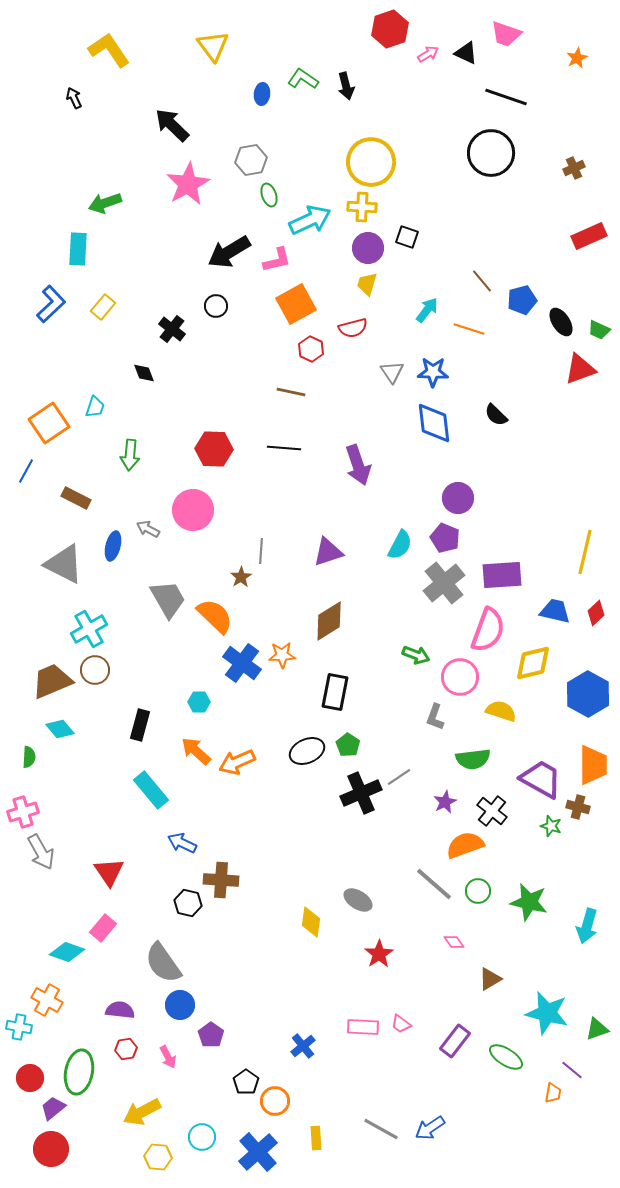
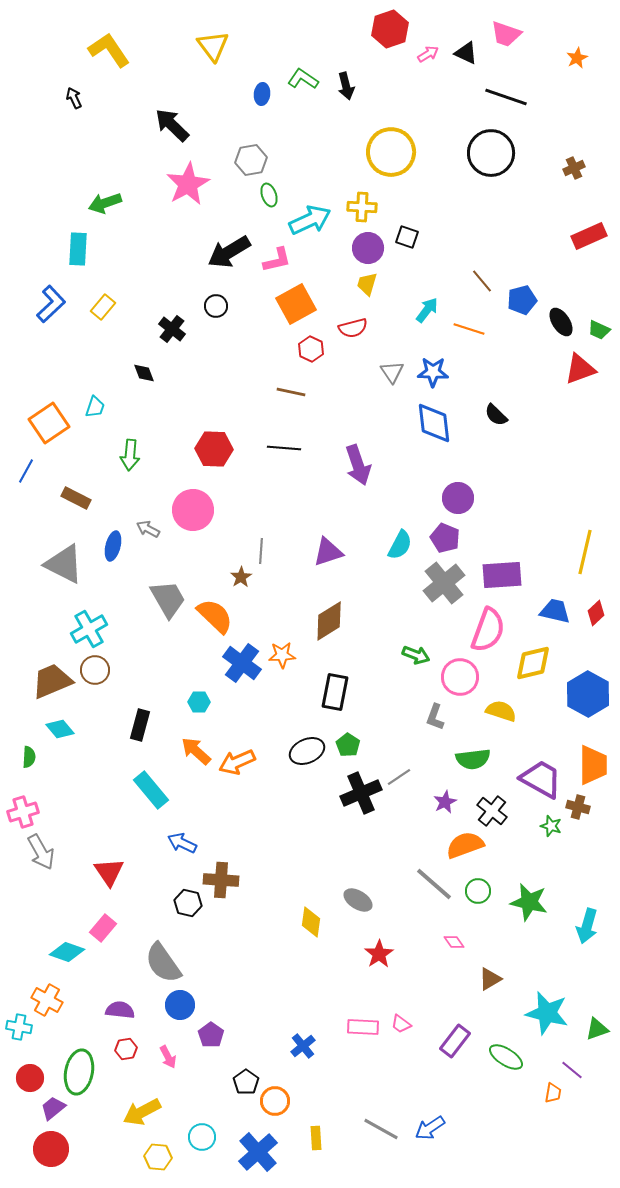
yellow circle at (371, 162): moved 20 px right, 10 px up
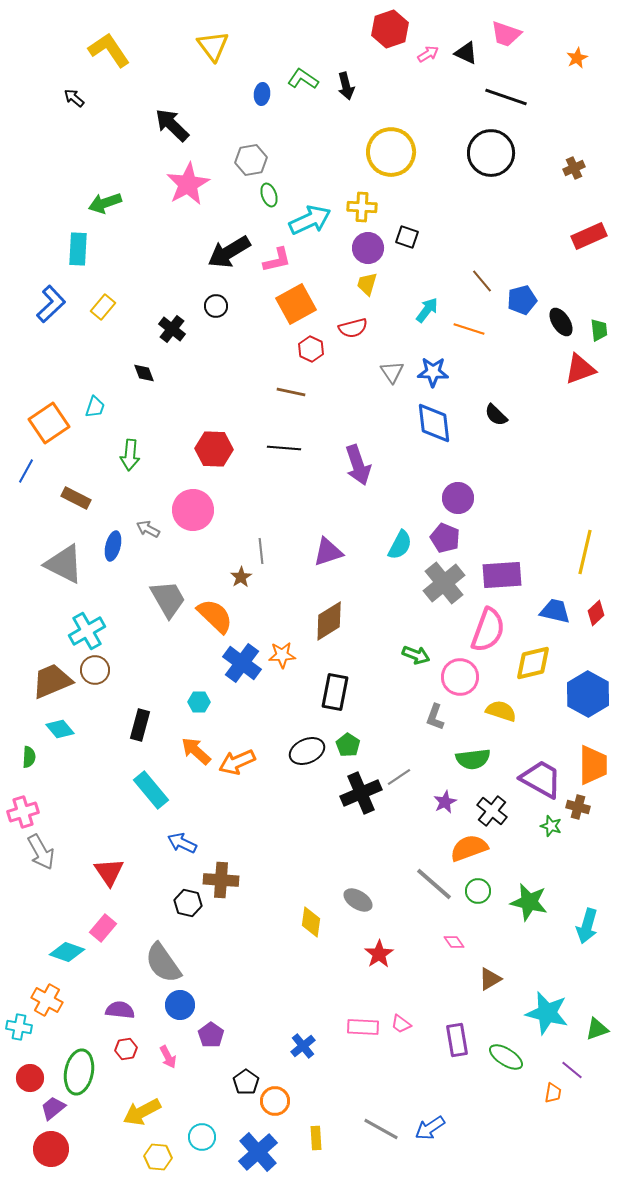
black arrow at (74, 98): rotated 25 degrees counterclockwise
green trapezoid at (599, 330): rotated 120 degrees counterclockwise
gray line at (261, 551): rotated 10 degrees counterclockwise
cyan cross at (89, 629): moved 2 px left, 2 px down
orange semicircle at (465, 845): moved 4 px right, 3 px down
purple rectangle at (455, 1041): moved 2 px right, 1 px up; rotated 48 degrees counterclockwise
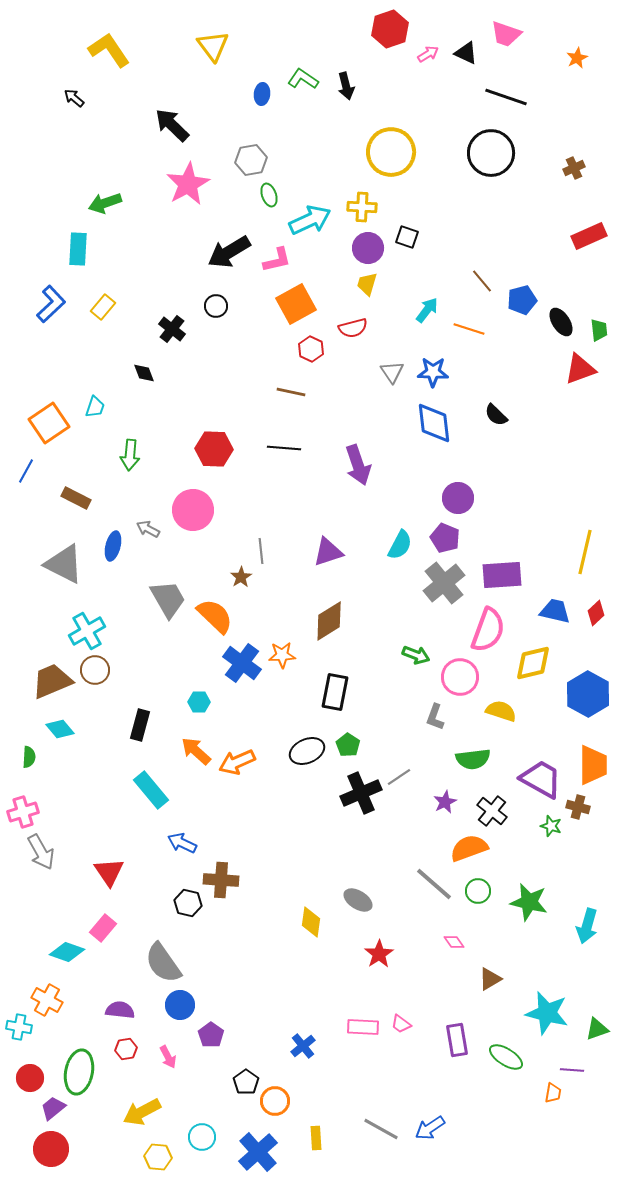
purple line at (572, 1070): rotated 35 degrees counterclockwise
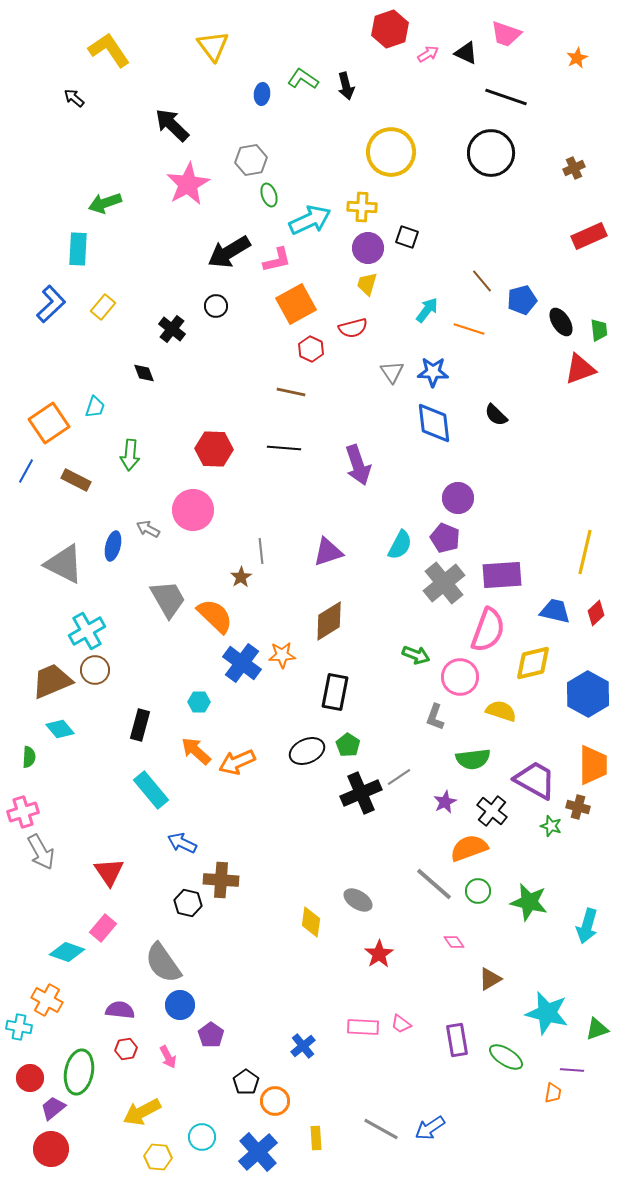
brown rectangle at (76, 498): moved 18 px up
purple trapezoid at (541, 779): moved 6 px left, 1 px down
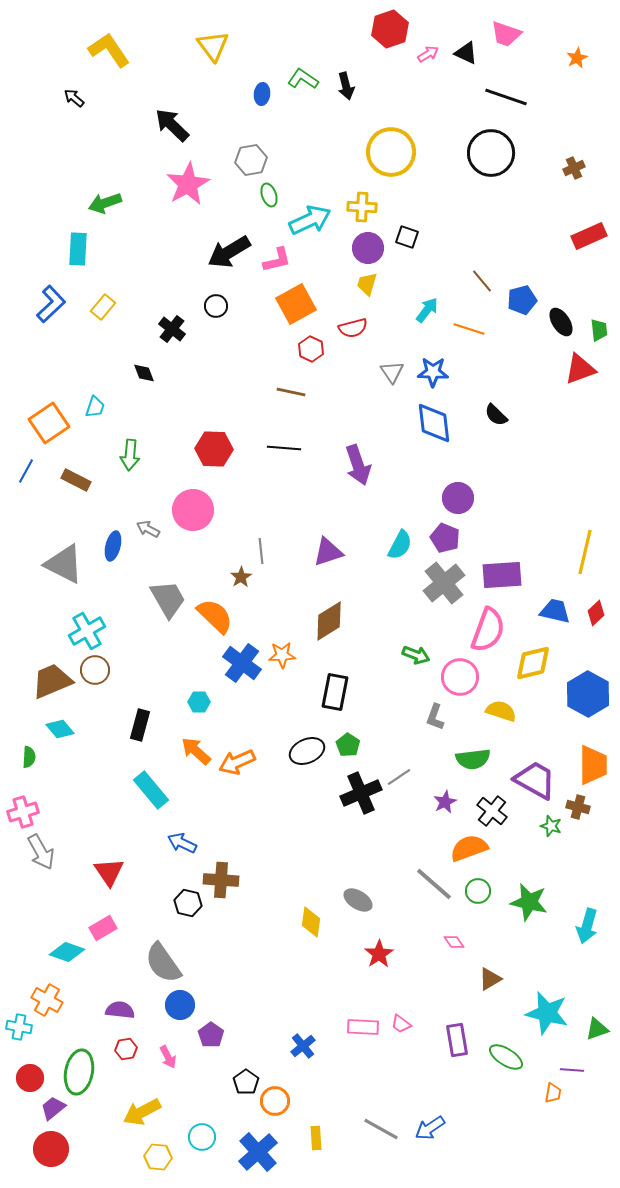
pink rectangle at (103, 928): rotated 20 degrees clockwise
